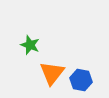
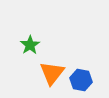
green star: rotated 18 degrees clockwise
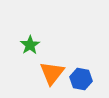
blue hexagon: moved 1 px up
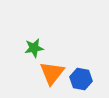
green star: moved 4 px right, 3 px down; rotated 24 degrees clockwise
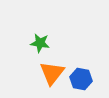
green star: moved 6 px right, 5 px up; rotated 18 degrees clockwise
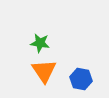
orange triangle: moved 8 px left, 2 px up; rotated 12 degrees counterclockwise
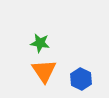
blue hexagon: rotated 15 degrees clockwise
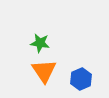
blue hexagon: rotated 10 degrees clockwise
